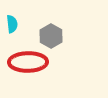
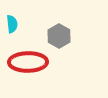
gray hexagon: moved 8 px right
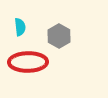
cyan semicircle: moved 8 px right, 3 px down
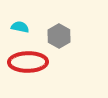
cyan semicircle: rotated 72 degrees counterclockwise
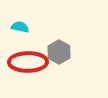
gray hexagon: moved 16 px down
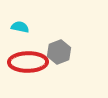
gray hexagon: rotated 10 degrees clockwise
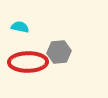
gray hexagon: rotated 15 degrees clockwise
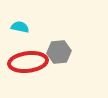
red ellipse: rotated 6 degrees counterclockwise
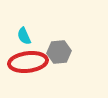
cyan semicircle: moved 4 px right, 9 px down; rotated 126 degrees counterclockwise
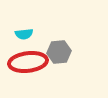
cyan semicircle: moved 2 px up; rotated 72 degrees counterclockwise
